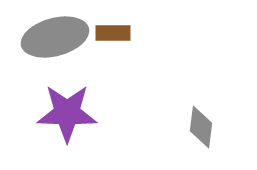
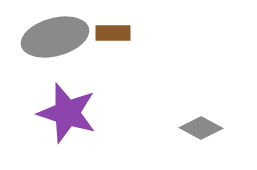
purple star: rotated 16 degrees clockwise
gray diamond: moved 1 px down; rotated 69 degrees counterclockwise
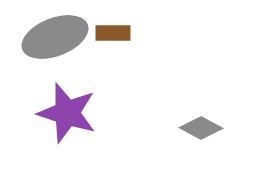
gray ellipse: rotated 6 degrees counterclockwise
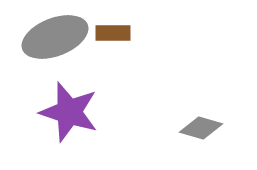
purple star: moved 2 px right, 1 px up
gray diamond: rotated 12 degrees counterclockwise
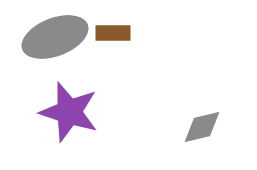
gray diamond: moved 1 px right, 1 px up; rotated 30 degrees counterclockwise
